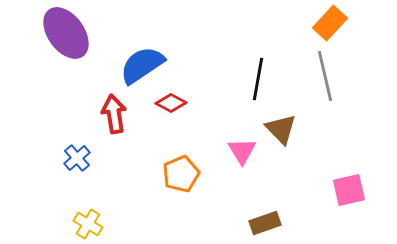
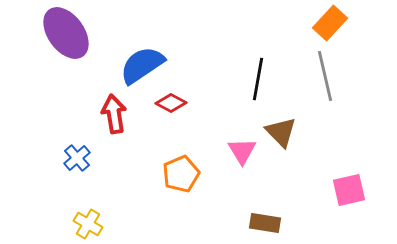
brown triangle: moved 3 px down
brown rectangle: rotated 28 degrees clockwise
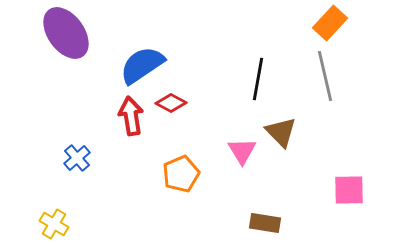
red arrow: moved 17 px right, 2 px down
pink square: rotated 12 degrees clockwise
yellow cross: moved 34 px left
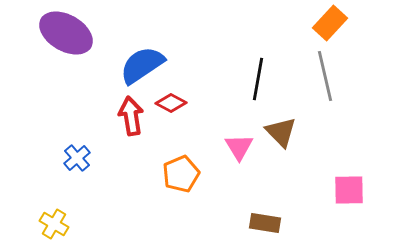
purple ellipse: rotated 24 degrees counterclockwise
pink triangle: moved 3 px left, 4 px up
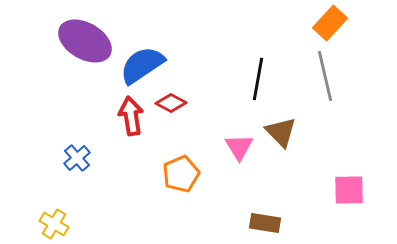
purple ellipse: moved 19 px right, 8 px down
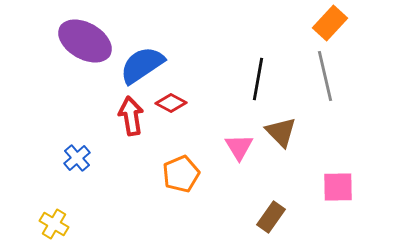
pink square: moved 11 px left, 3 px up
brown rectangle: moved 6 px right, 6 px up; rotated 64 degrees counterclockwise
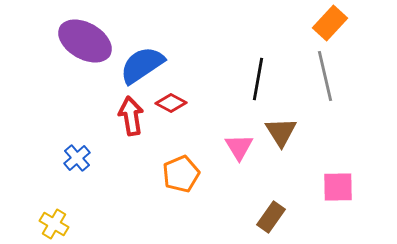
brown triangle: rotated 12 degrees clockwise
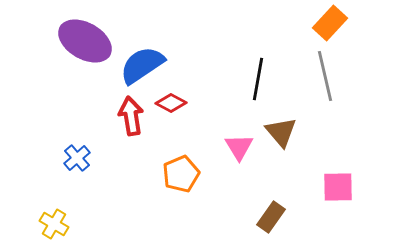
brown triangle: rotated 8 degrees counterclockwise
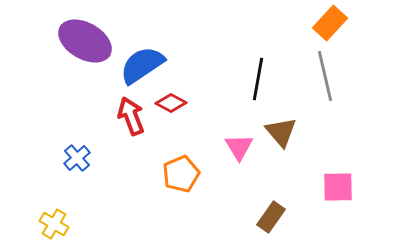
red arrow: rotated 12 degrees counterclockwise
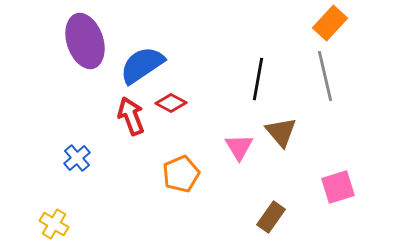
purple ellipse: rotated 42 degrees clockwise
pink square: rotated 16 degrees counterclockwise
